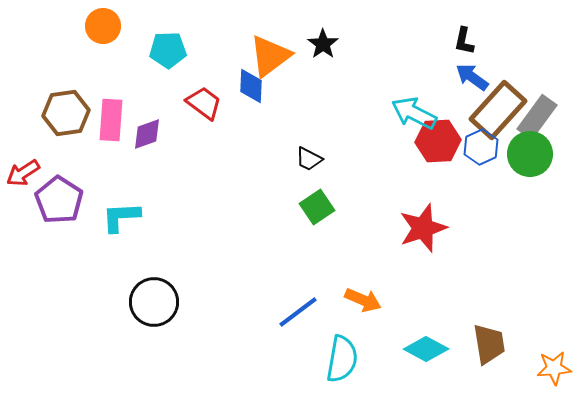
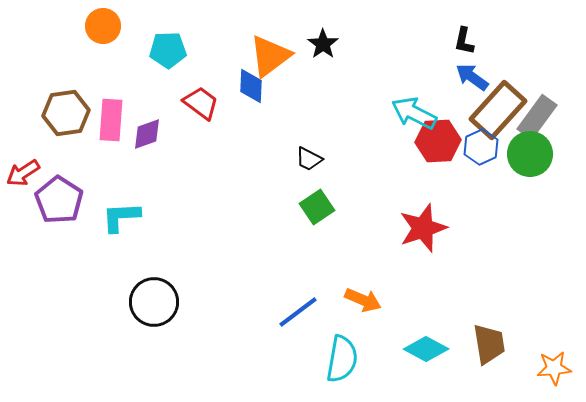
red trapezoid: moved 3 px left
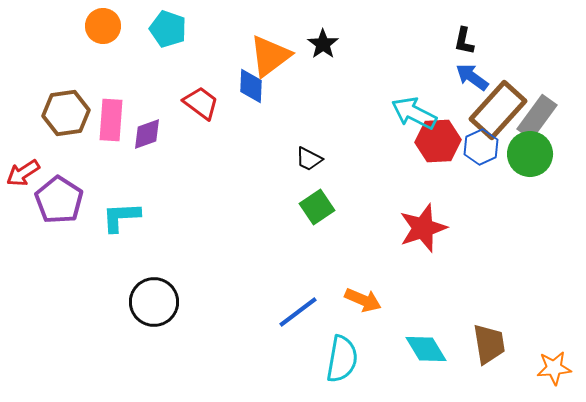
cyan pentagon: moved 21 px up; rotated 21 degrees clockwise
cyan diamond: rotated 30 degrees clockwise
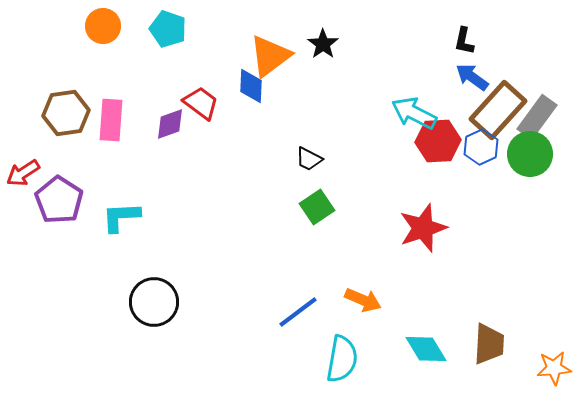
purple diamond: moved 23 px right, 10 px up
brown trapezoid: rotated 12 degrees clockwise
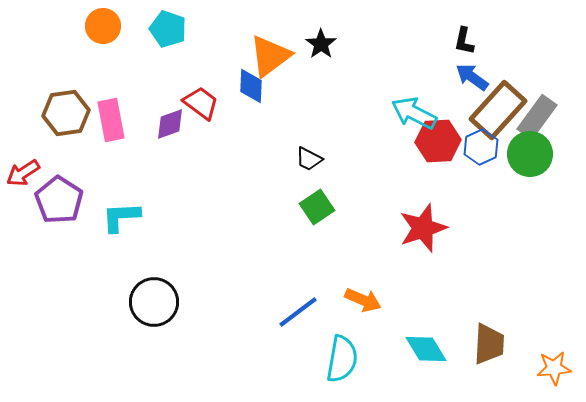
black star: moved 2 px left
pink rectangle: rotated 15 degrees counterclockwise
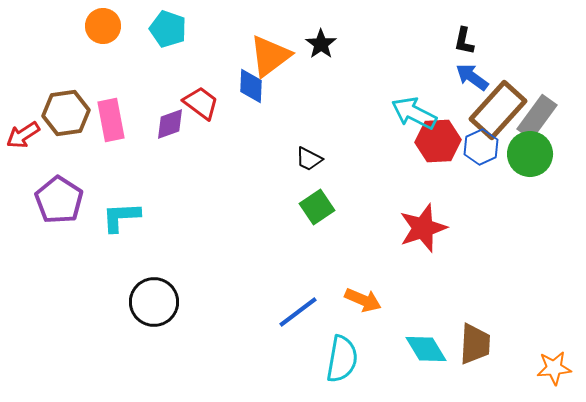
red arrow: moved 38 px up
brown trapezoid: moved 14 px left
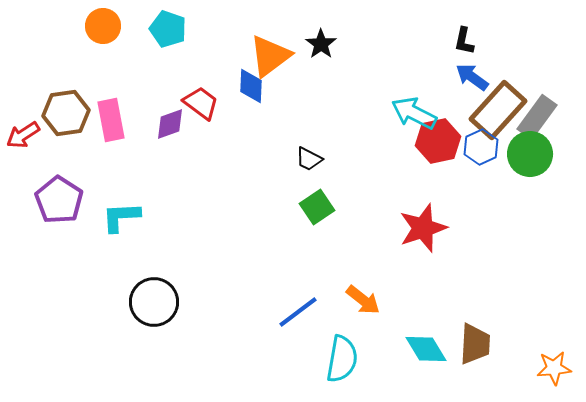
red hexagon: rotated 9 degrees counterclockwise
orange arrow: rotated 15 degrees clockwise
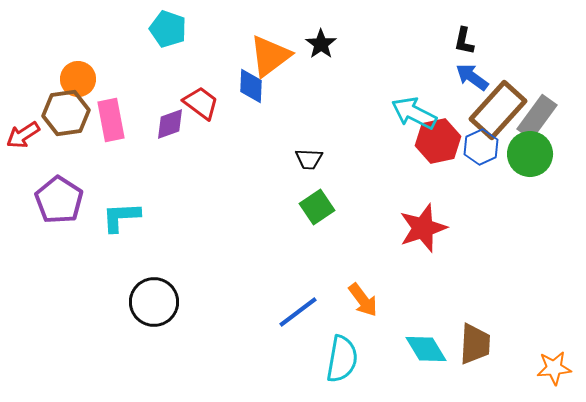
orange circle: moved 25 px left, 53 px down
black trapezoid: rotated 24 degrees counterclockwise
orange arrow: rotated 15 degrees clockwise
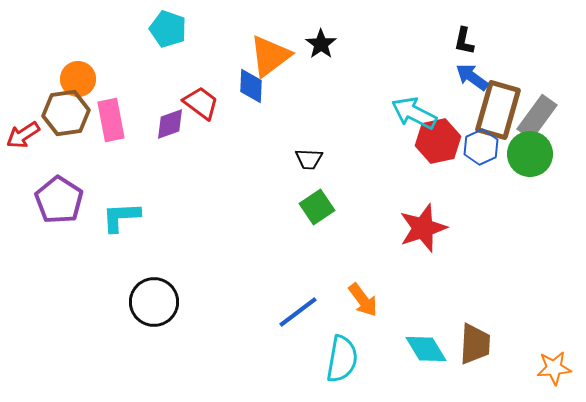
brown rectangle: rotated 26 degrees counterclockwise
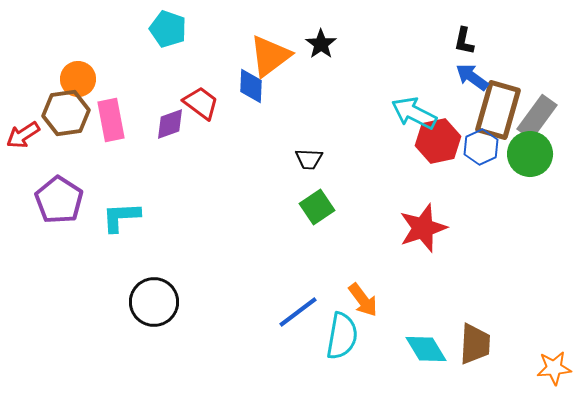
cyan semicircle: moved 23 px up
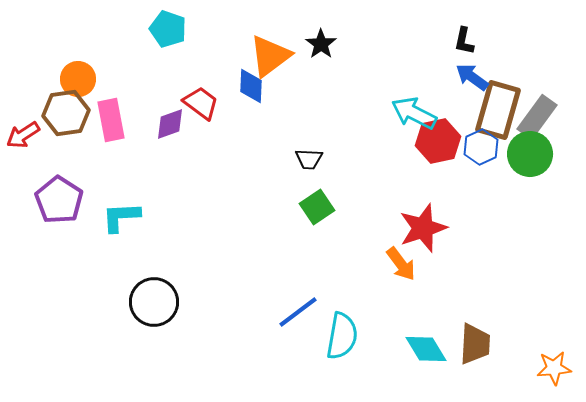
orange arrow: moved 38 px right, 36 px up
